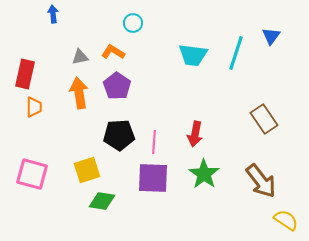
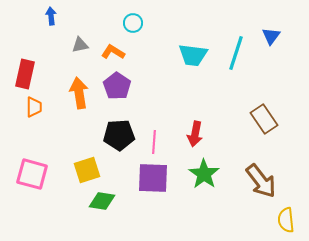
blue arrow: moved 2 px left, 2 px down
gray triangle: moved 12 px up
yellow semicircle: rotated 130 degrees counterclockwise
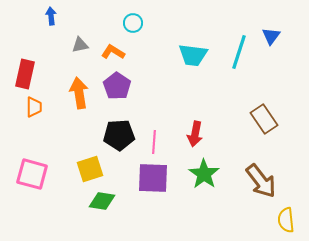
cyan line: moved 3 px right, 1 px up
yellow square: moved 3 px right, 1 px up
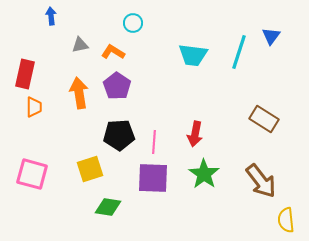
brown rectangle: rotated 24 degrees counterclockwise
green diamond: moved 6 px right, 6 px down
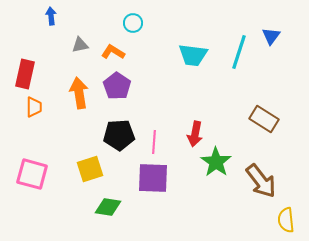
green star: moved 12 px right, 12 px up
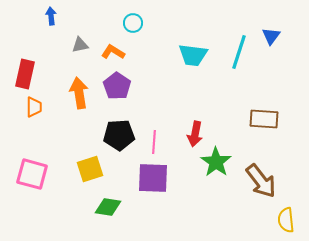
brown rectangle: rotated 28 degrees counterclockwise
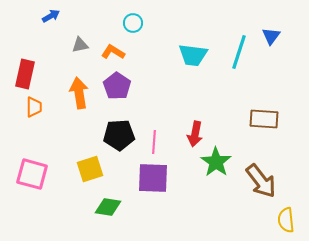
blue arrow: rotated 66 degrees clockwise
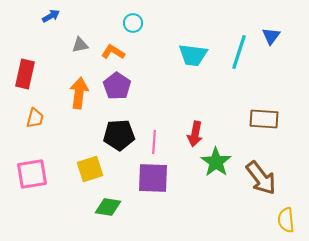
orange arrow: rotated 16 degrees clockwise
orange trapezoid: moved 1 px right, 11 px down; rotated 15 degrees clockwise
pink square: rotated 24 degrees counterclockwise
brown arrow: moved 3 px up
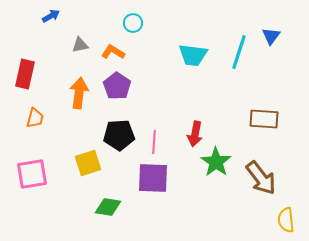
yellow square: moved 2 px left, 6 px up
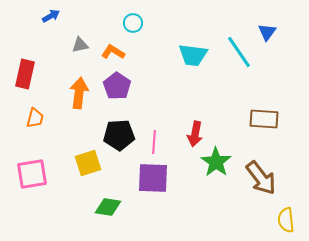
blue triangle: moved 4 px left, 4 px up
cyan line: rotated 52 degrees counterclockwise
